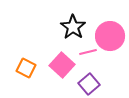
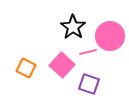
purple square: rotated 30 degrees counterclockwise
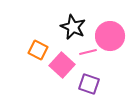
black star: rotated 10 degrees counterclockwise
orange square: moved 12 px right, 18 px up
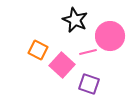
black star: moved 2 px right, 7 px up
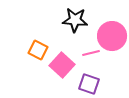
black star: rotated 20 degrees counterclockwise
pink circle: moved 2 px right
pink line: moved 3 px right, 1 px down
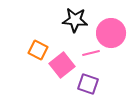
pink circle: moved 1 px left, 3 px up
pink square: rotated 10 degrees clockwise
purple square: moved 1 px left
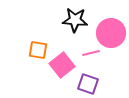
orange square: rotated 18 degrees counterclockwise
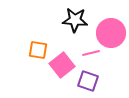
purple square: moved 3 px up
